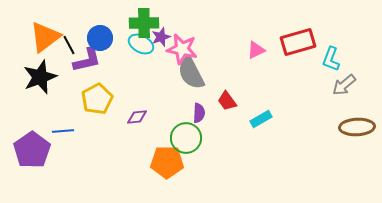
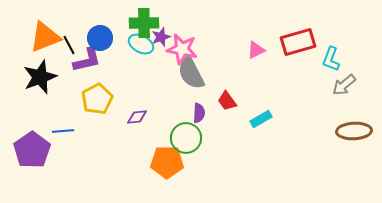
orange triangle: rotated 16 degrees clockwise
brown ellipse: moved 3 px left, 4 px down
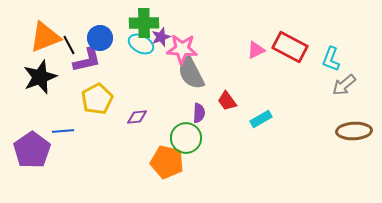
red rectangle: moved 8 px left, 5 px down; rotated 44 degrees clockwise
pink star: rotated 8 degrees counterclockwise
orange pentagon: rotated 12 degrees clockwise
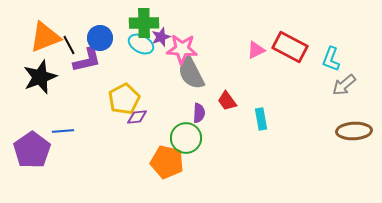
yellow pentagon: moved 27 px right
cyan rectangle: rotated 70 degrees counterclockwise
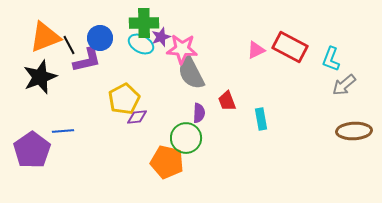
red trapezoid: rotated 15 degrees clockwise
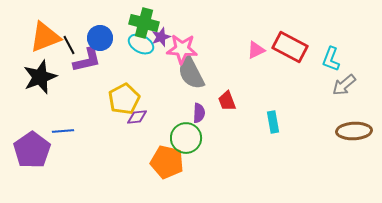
green cross: rotated 16 degrees clockwise
cyan rectangle: moved 12 px right, 3 px down
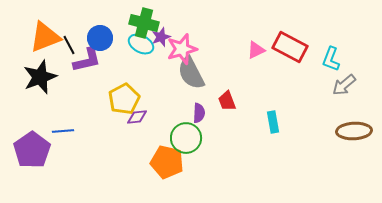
pink star: rotated 20 degrees counterclockwise
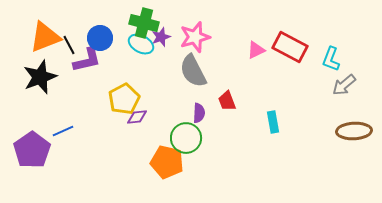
pink star: moved 13 px right, 12 px up
gray semicircle: moved 2 px right, 2 px up
blue line: rotated 20 degrees counterclockwise
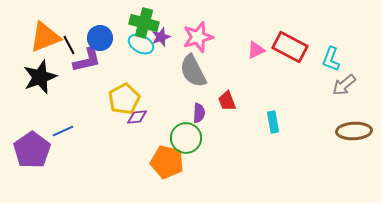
pink star: moved 3 px right
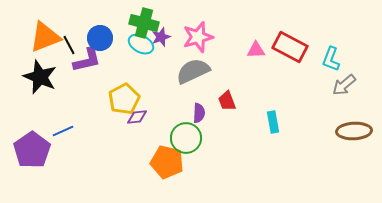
pink triangle: rotated 24 degrees clockwise
gray semicircle: rotated 92 degrees clockwise
black star: rotated 28 degrees counterclockwise
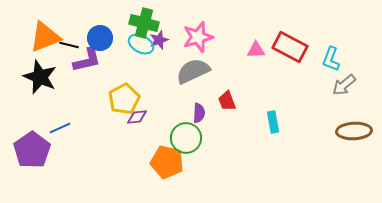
purple star: moved 2 px left, 3 px down
black line: rotated 48 degrees counterclockwise
blue line: moved 3 px left, 3 px up
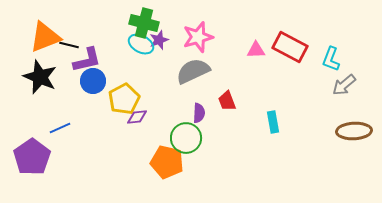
blue circle: moved 7 px left, 43 px down
purple pentagon: moved 7 px down
